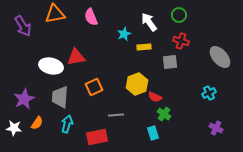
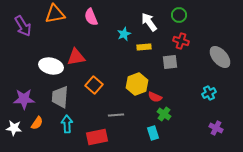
orange square: moved 2 px up; rotated 24 degrees counterclockwise
purple star: rotated 25 degrees clockwise
cyan arrow: rotated 18 degrees counterclockwise
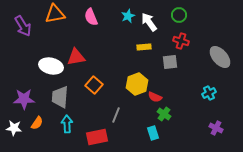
cyan star: moved 4 px right, 18 px up
gray line: rotated 63 degrees counterclockwise
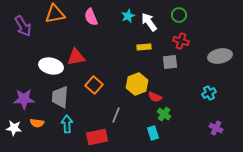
gray ellipse: moved 1 px up; rotated 60 degrees counterclockwise
orange semicircle: rotated 64 degrees clockwise
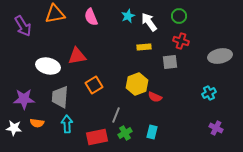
green circle: moved 1 px down
red triangle: moved 1 px right, 1 px up
white ellipse: moved 3 px left
orange square: rotated 18 degrees clockwise
green cross: moved 39 px left, 19 px down; rotated 24 degrees clockwise
cyan rectangle: moved 1 px left, 1 px up; rotated 32 degrees clockwise
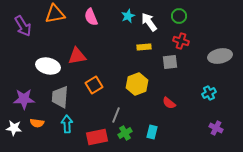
red semicircle: moved 14 px right, 6 px down; rotated 16 degrees clockwise
